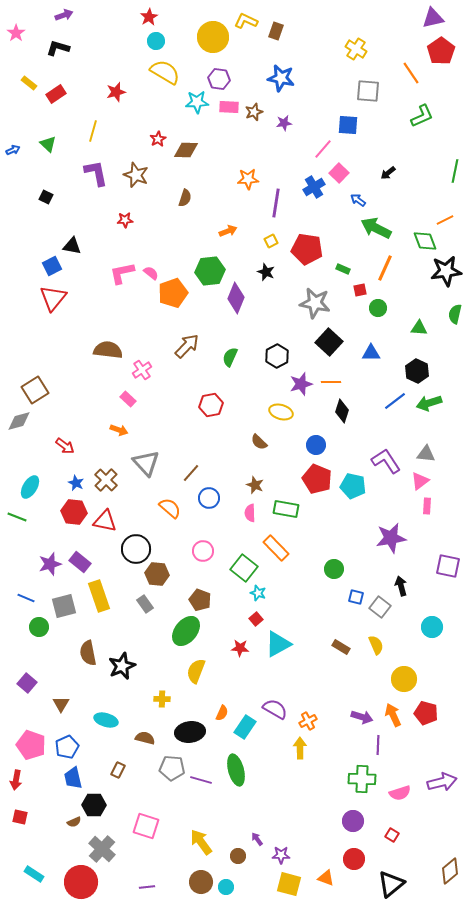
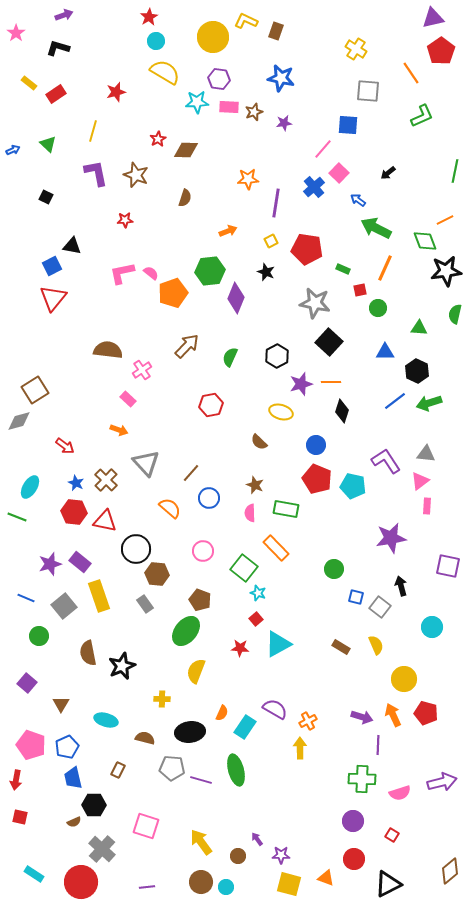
blue cross at (314, 187): rotated 10 degrees counterclockwise
blue triangle at (371, 353): moved 14 px right, 1 px up
gray square at (64, 606): rotated 25 degrees counterclockwise
green circle at (39, 627): moved 9 px down
black triangle at (391, 884): moved 3 px left; rotated 12 degrees clockwise
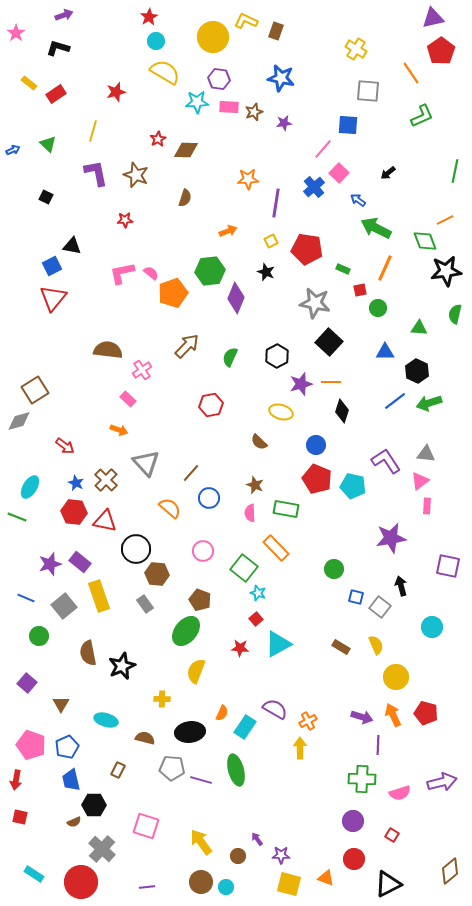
yellow circle at (404, 679): moved 8 px left, 2 px up
blue trapezoid at (73, 778): moved 2 px left, 2 px down
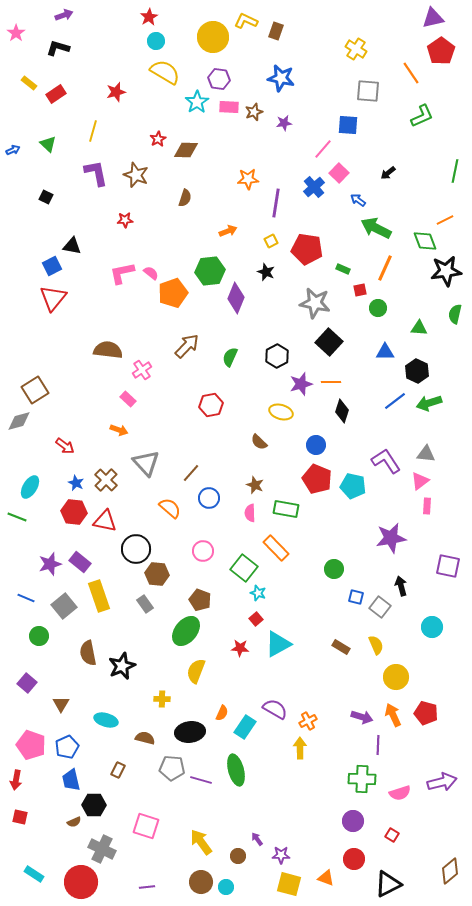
cyan star at (197, 102): rotated 30 degrees counterclockwise
gray cross at (102, 849): rotated 16 degrees counterclockwise
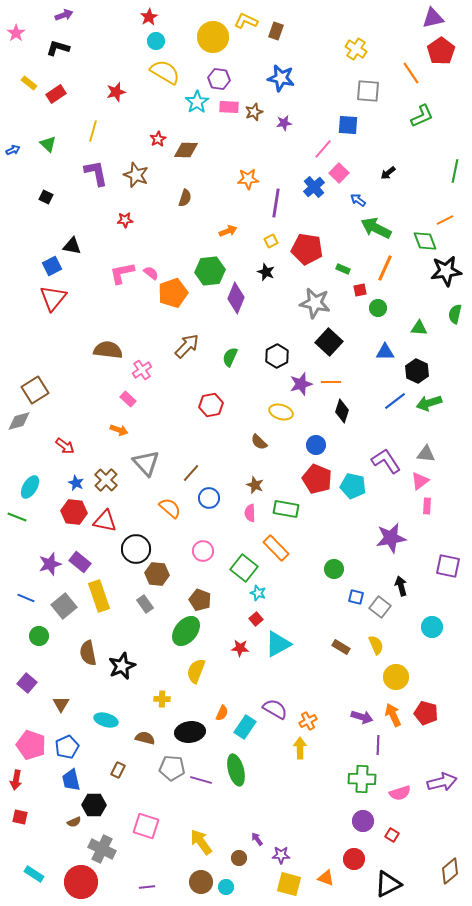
purple circle at (353, 821): moved 10 px right
brown circle at (238, 856): moved 1 px right, 2 px down
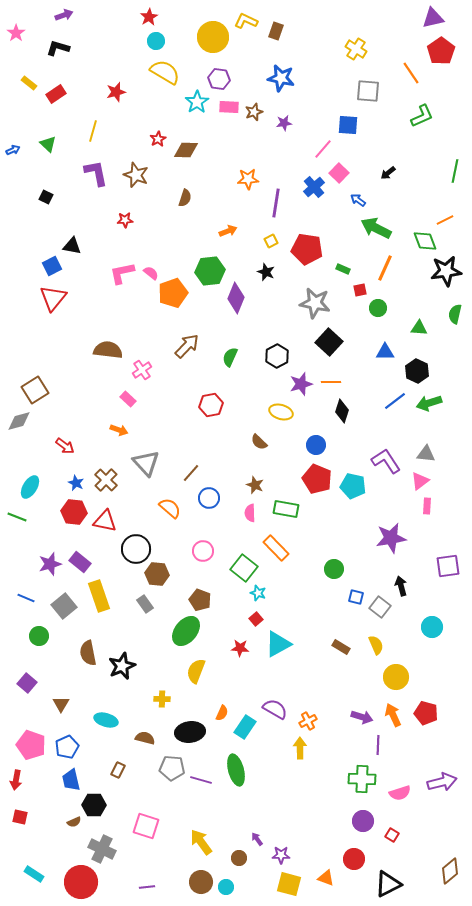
purple square at (448, 566): rotated 20 degrees counterclockwise
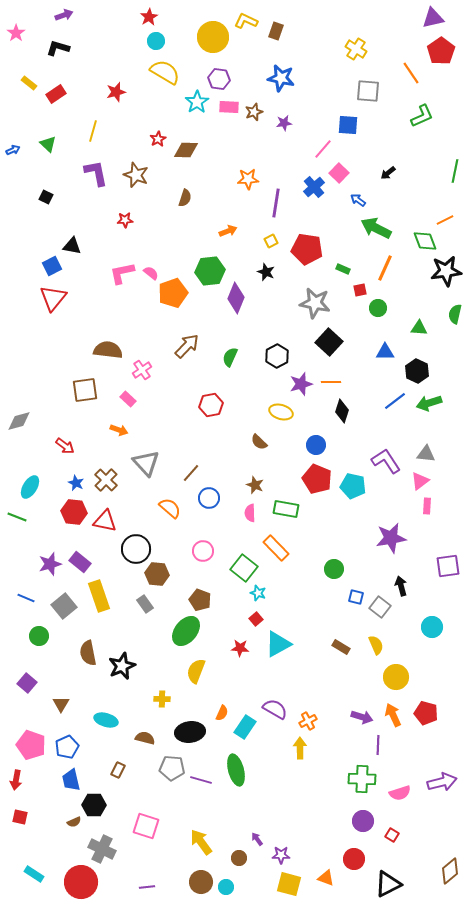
brown square at (35, 390): moved 50 px right; rotated 24 degrees clockwise
